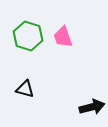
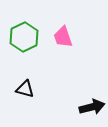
green hexagon: moved 4 px left, 1 px down; rotated 16 degrees clockwise
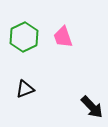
black triangle: rotated 36 degrees counterclockwise
black arrow: rotated 60 degrees clockwise
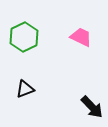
pink trapezoid: moved 18 px right; rotated 135 degrees clockwise
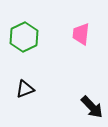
pink trapezoid: moved 3 px up; rotated 110 degrees counterclockwise
